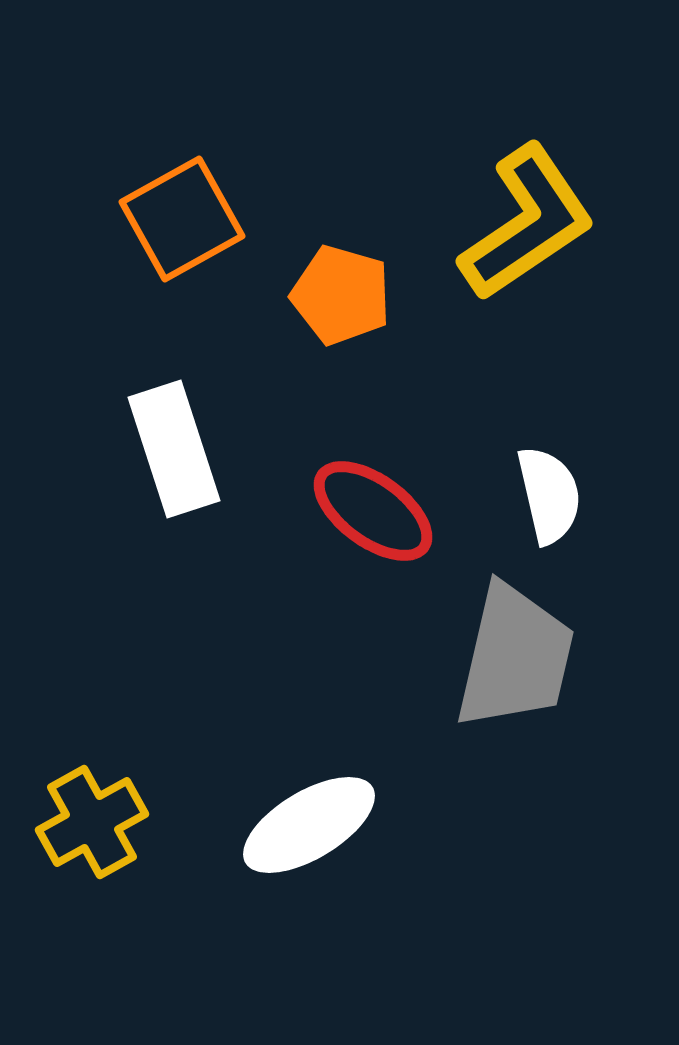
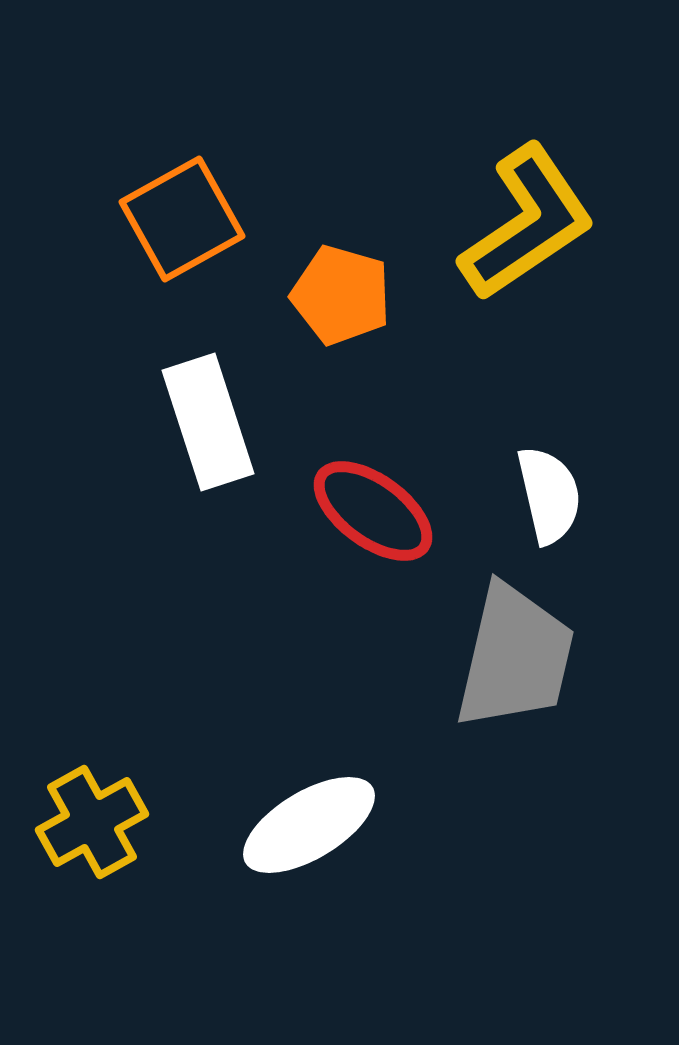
white rectangle: moved 34 px right, 27 px up
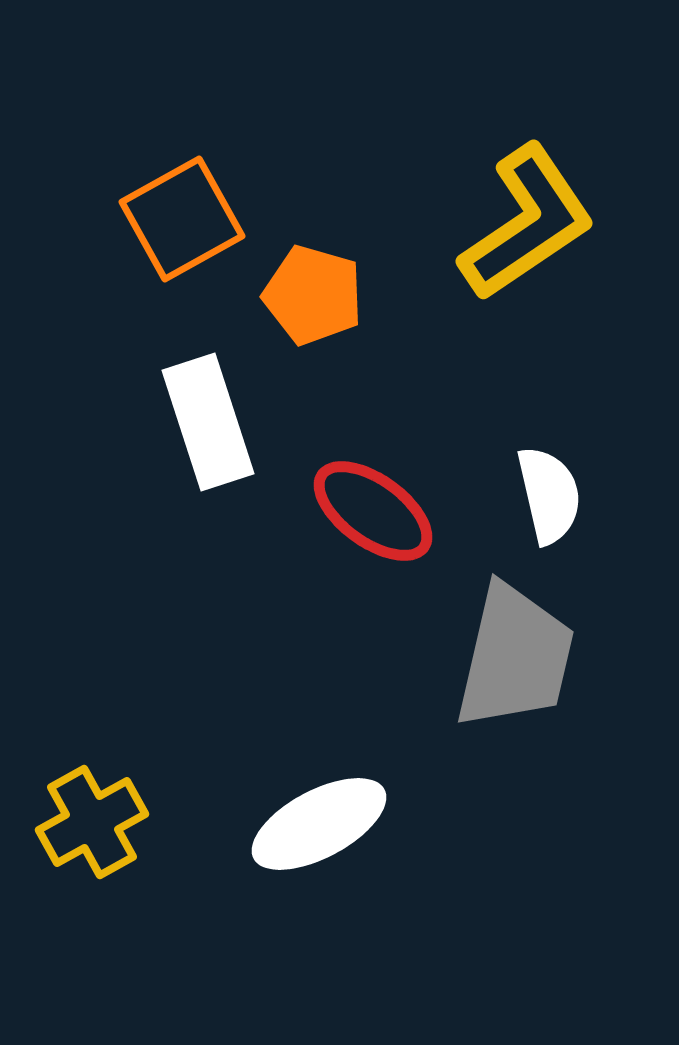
orange pentagon: moved 28 px left
white ellipse: moved 10 px right, 1 px up; rotated 3 degrees clockwise
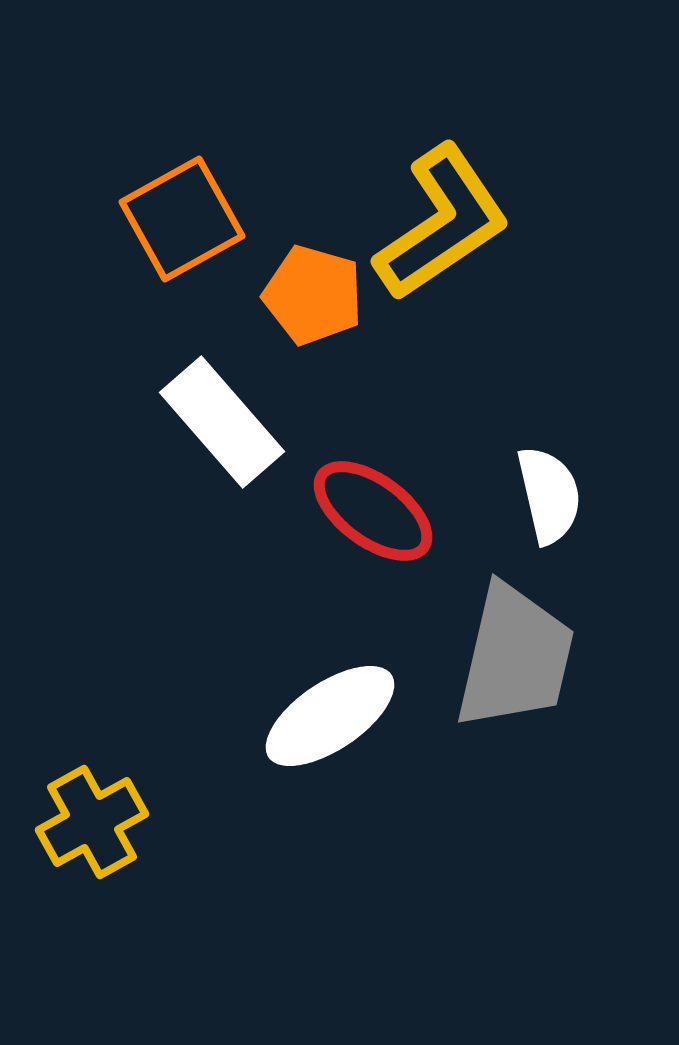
yellow L-shape: moved 85 px left
white rectangle: moved 14 px right; rotated 23 degrees counterclockwise
white ellipse: moved 11 px right, 108 px up; rotated 6 degrees counterclockwise
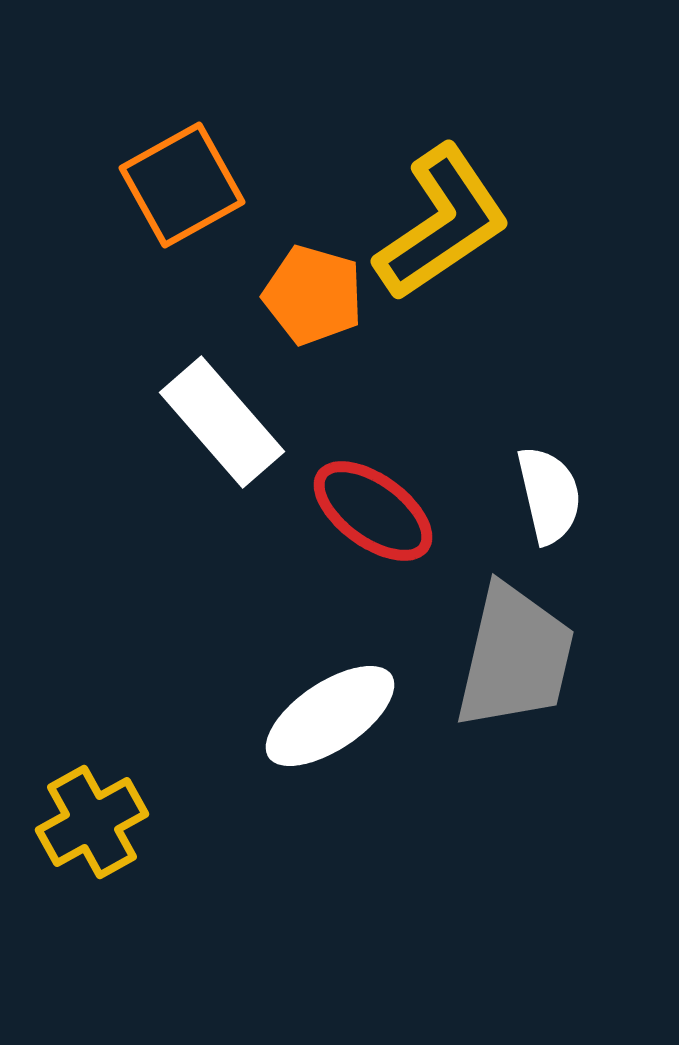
orange square: moved 34 px up
